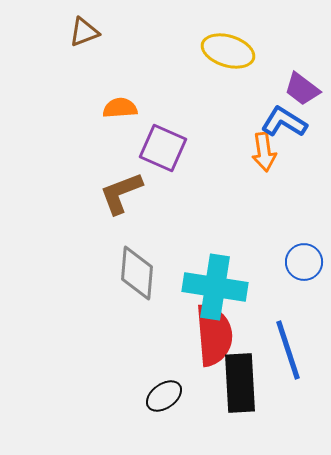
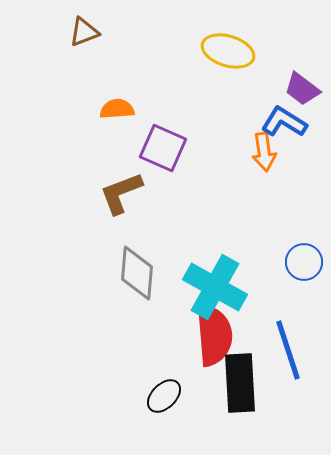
orange semicircle: moved 3 px left, 1 px down
cyan cross: rotated 20 degrees clockwise
black ellipse: rotated 9 degrees counterclockwise
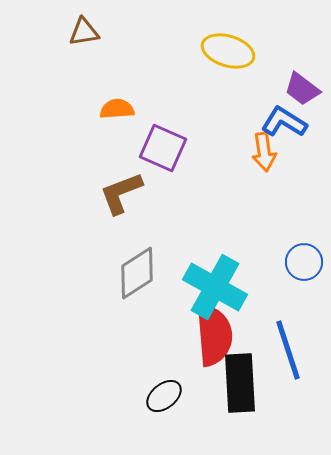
brown triangle: rotated 12 degrees clockwise
gray diamond: rotated 52 degrees clockwise
black ellipse: rotated 6 degrees clockwise
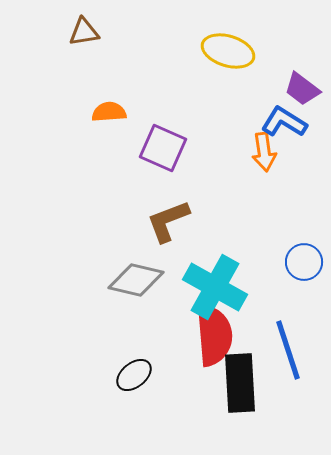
orange semicircle: moved 8 px left, 3 px down
brown L-shape: moved 47 px right, 28 px down
gray diamond: moved 1 px left, 7 px down; rotated 46 degrees clockwise
black ellipse: moved 30 px left, 21 px up
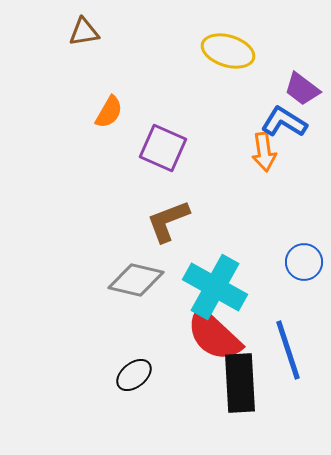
orange semicircle: rotated 124 degrees clockwise
red semicircle: rotated 138 degrees clockwise
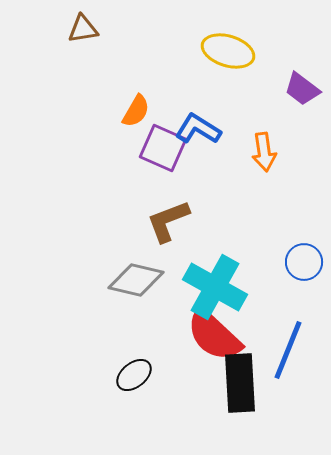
brown triangle: moved 1 px left, 3 px up
orange semicircle: moved 27 px right, 1 px up
blue L-shape: moved 86 px left, 7 px down
blue line: rotated 40 degrees clockwise
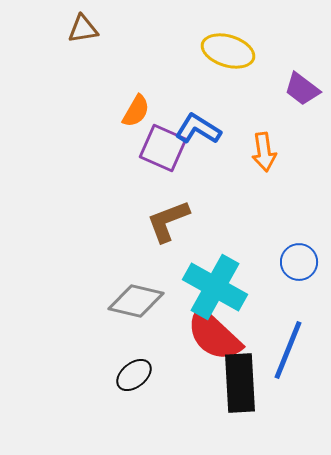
blue circle: moved 5 px left
gray diamond: moved 21 px down
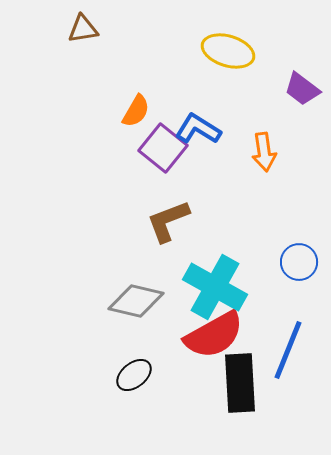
purple square: rotated 15 degrees clockwise
red semicircle: rotated 72 degrees counterclockwise
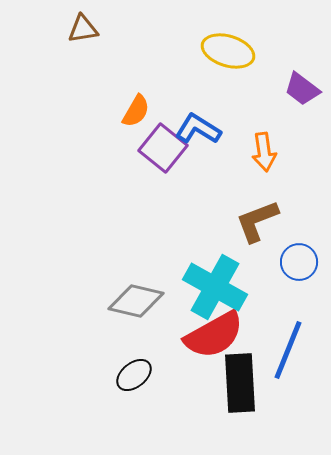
brown L-shape: moved 89 px right
